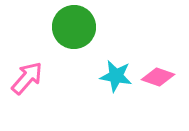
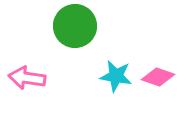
green circle: moved 1 px right, 1 px up
pink arrow: rotated 123 degrees counterclockwise
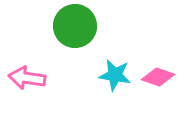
cyan star: moved 1 px left, 1 px up
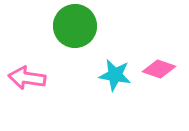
pink diamond: moved 1 px right, 8 px up
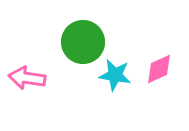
green circle: moved 8 px right, 16 px down
pink diamond: rotated 44 degrees counterclockwise
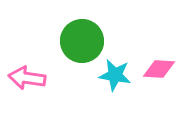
green circle: moved 1 px left, 1 px up
pink diamond: rotated 28 degrees clockwise
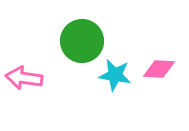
pink arrow: moved 3 px left
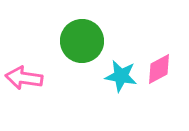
pink diamond: rotated 32 degrees counterclockwise
cyan star: moved 6 px right, 1 px down
